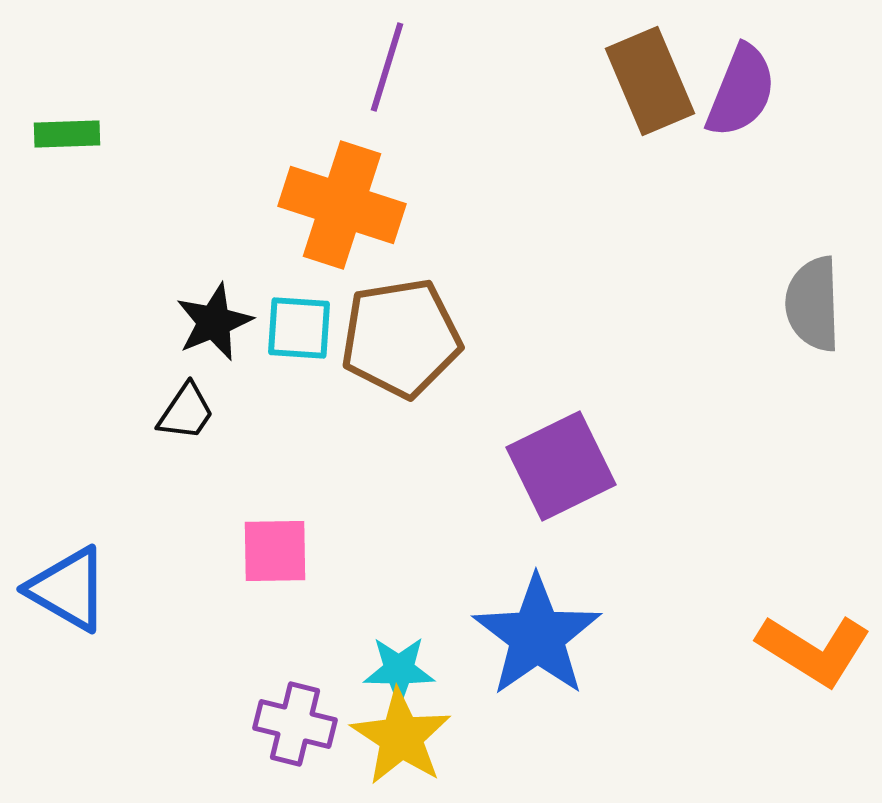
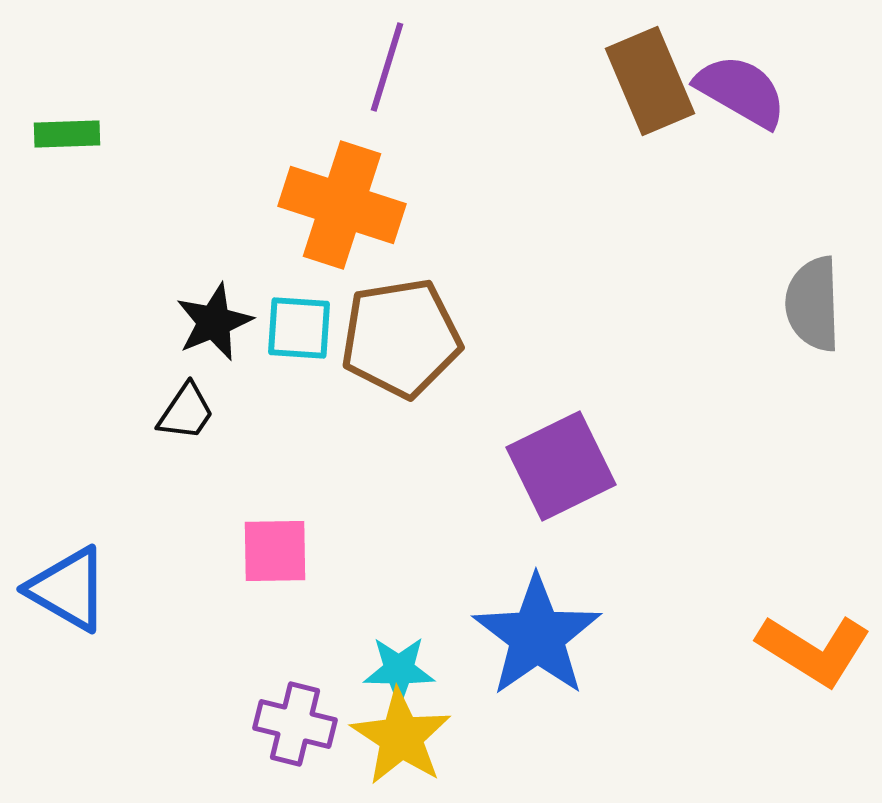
purple semicircle: rotated 82 degrees counterclockwise
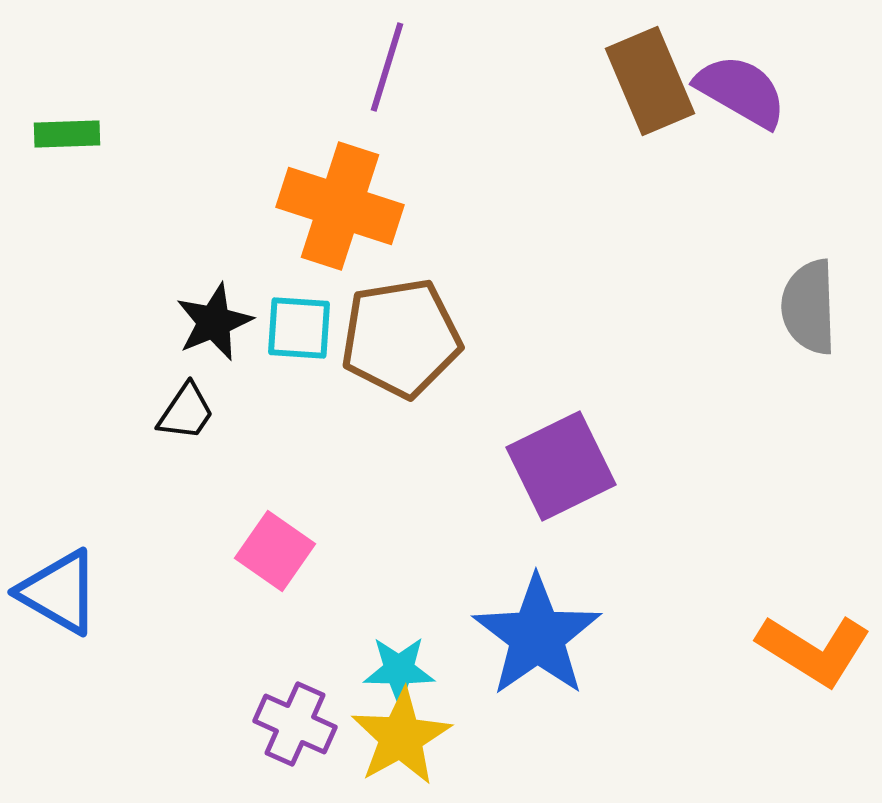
orange cross: moved 2 px left, 1 px down
gray semicircle: moved 4 px left, 3 px down
pink square: rotated 36 degrees clockwise
blue triangle: moved 9 px left, 3 px down
purple cross: rotated 10 degrees clockwise
yellow star: rotated 10 degrees clockwise
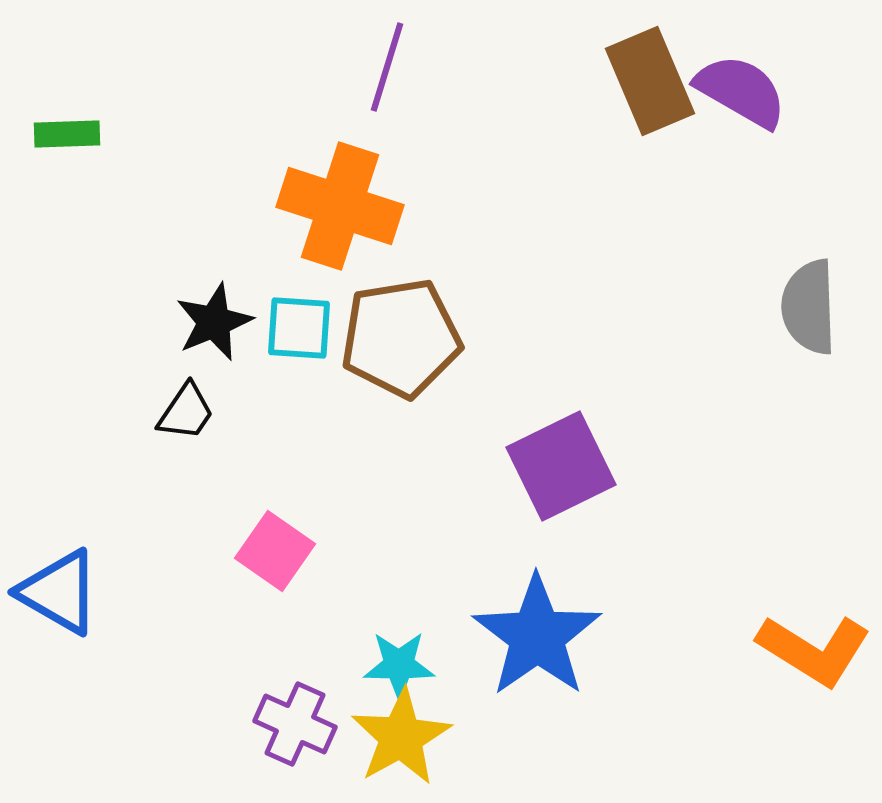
cyan star: moved 5 px up
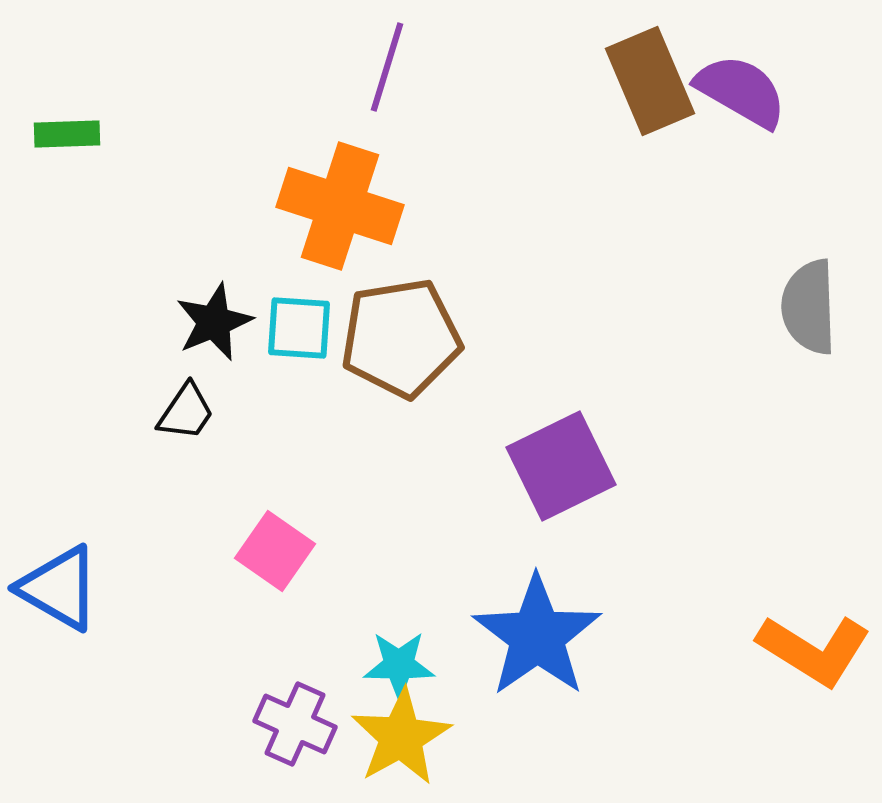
blue triangle: moved 4 px up
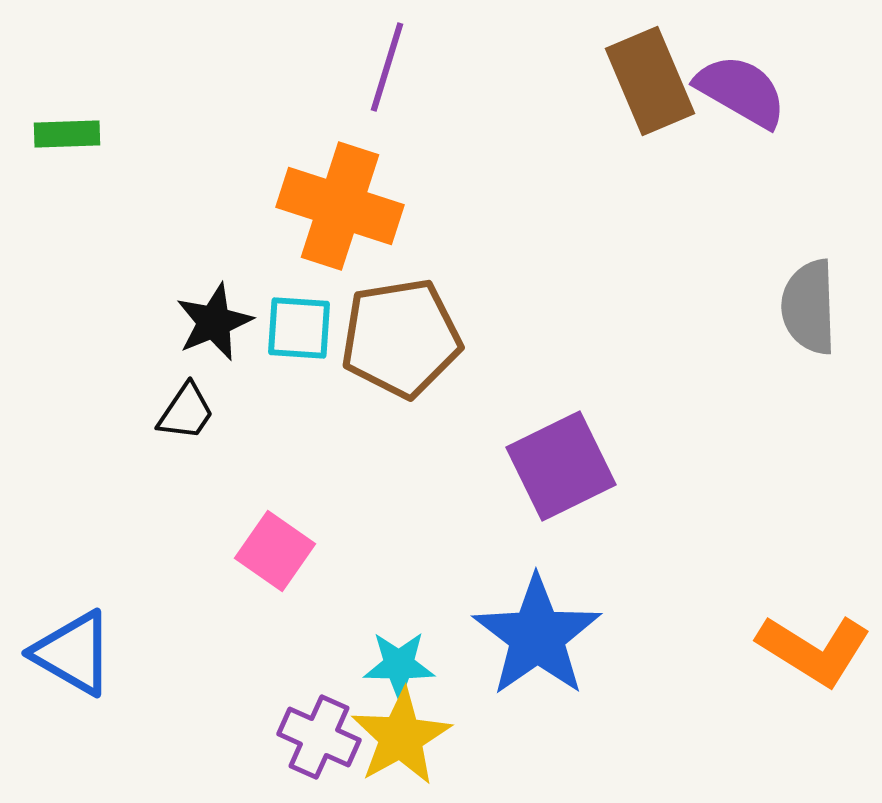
blue triangle: moved 14 px right, 65 px down
purple cross: moved 24 px right, 13 px down
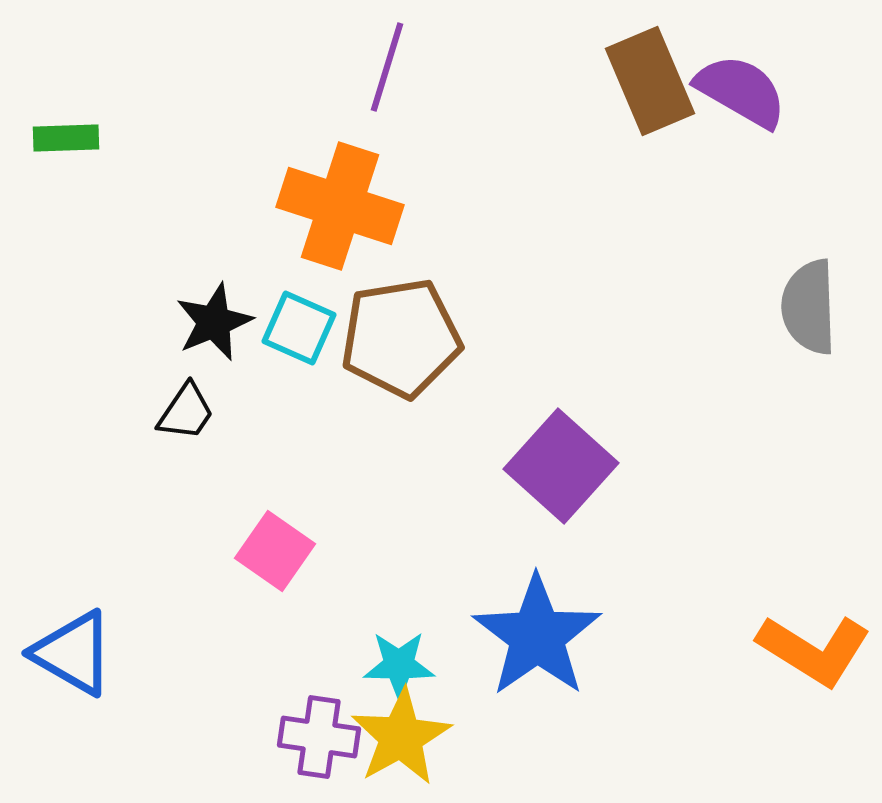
green rectangle: moved 1 px left, 4 px down
cyan square: rotated 20 degrees clockwise
purple square: rotated 22 degrees counterclockwise
purple cross: rotated 16 degrees counterclockwise
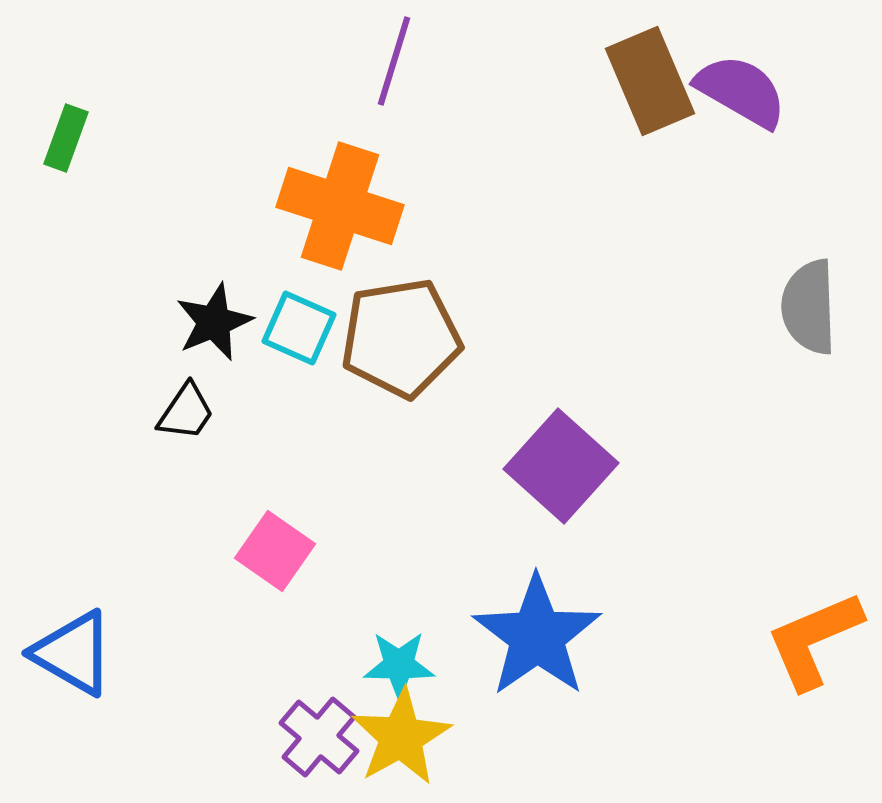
purple line: moved 7 px right, 6 px up
green rectangle: rotated 68 degrees counterclockwise
orange L-shape: moved 10 px up; rotated 125 degrees clockwise
purple cross: rotated 32 degrees clockwise
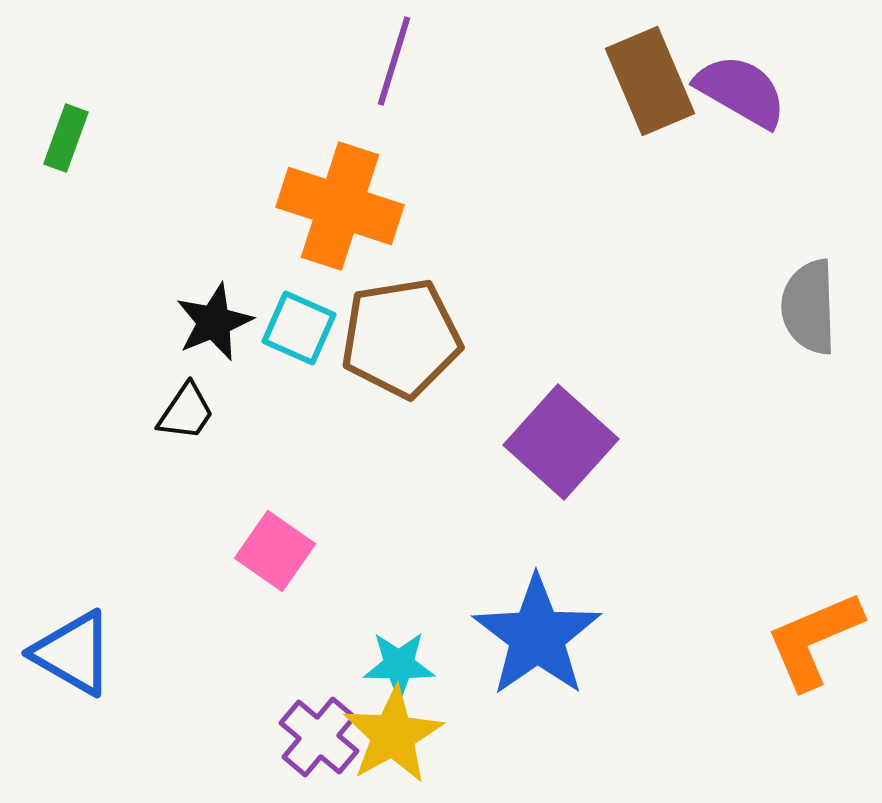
purple square: moved 24 px up
yellow star: moved 8 px left, 2 px up
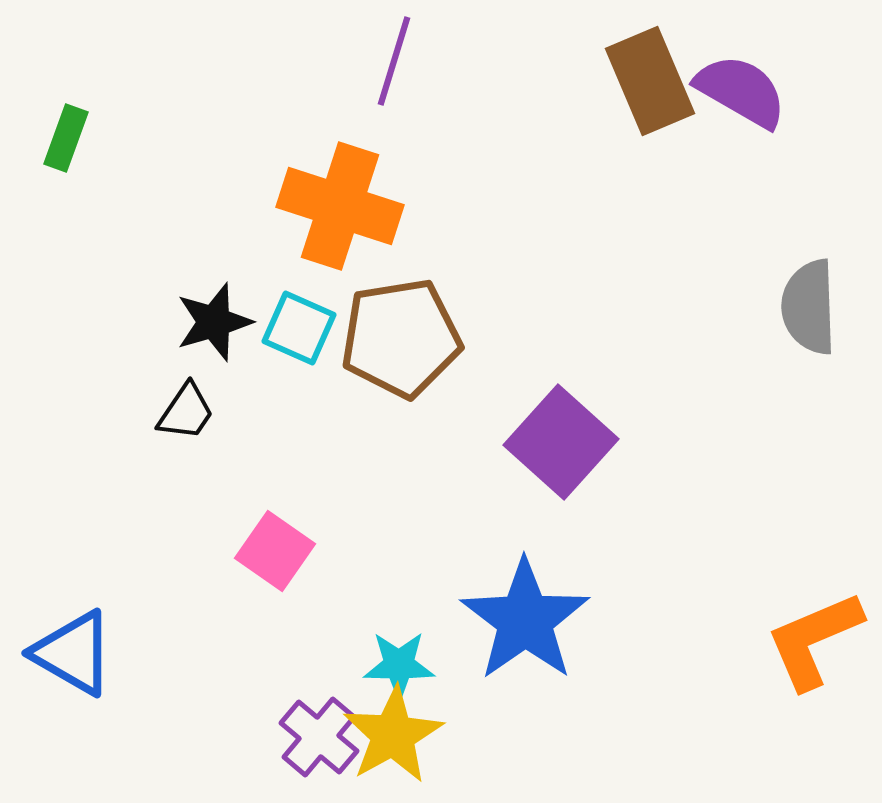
black star: rotated 6 degrees clockwise
blue star: moved 12 px left, 16 px up
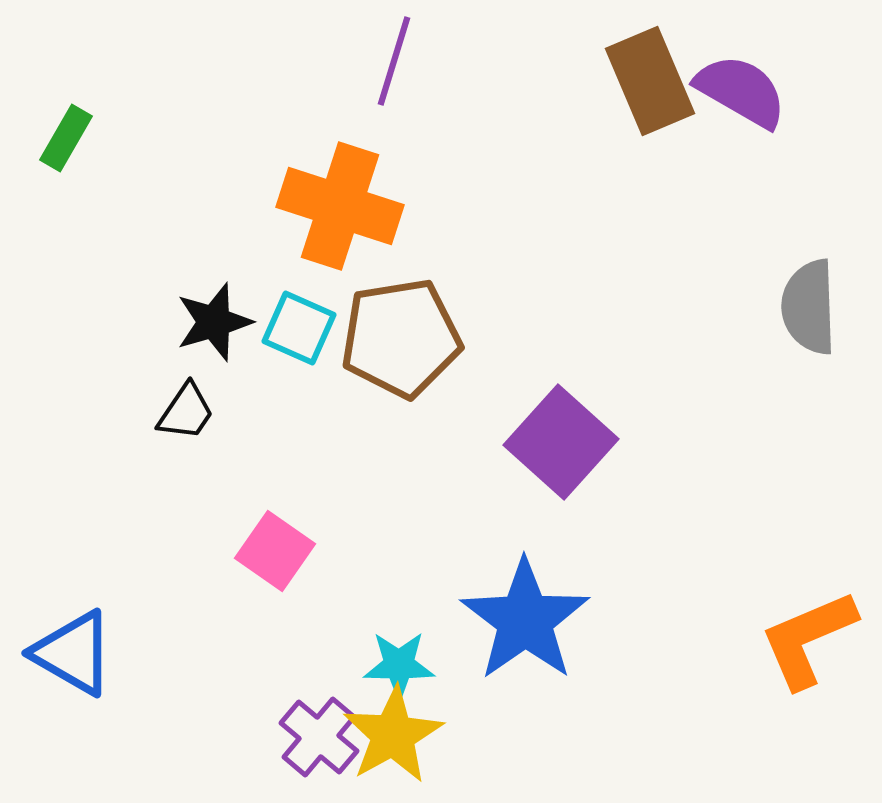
green rectangle: rotated 10 degrees clockwise
orange L-shape: moved 6 px left, 1 px up
